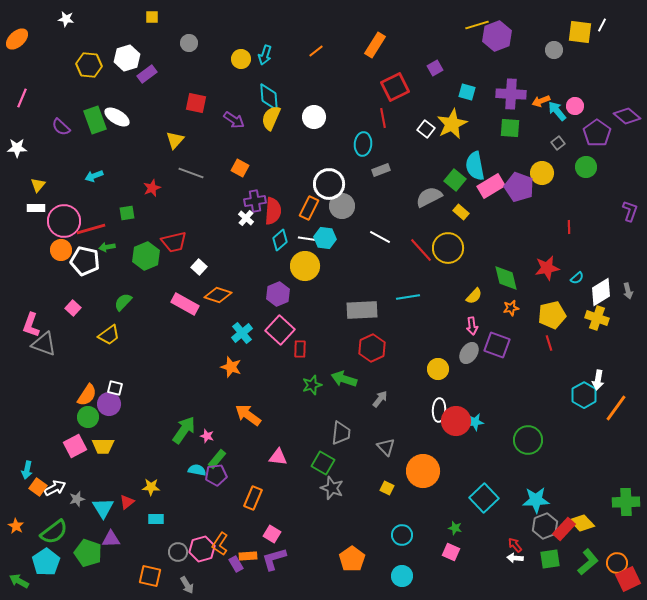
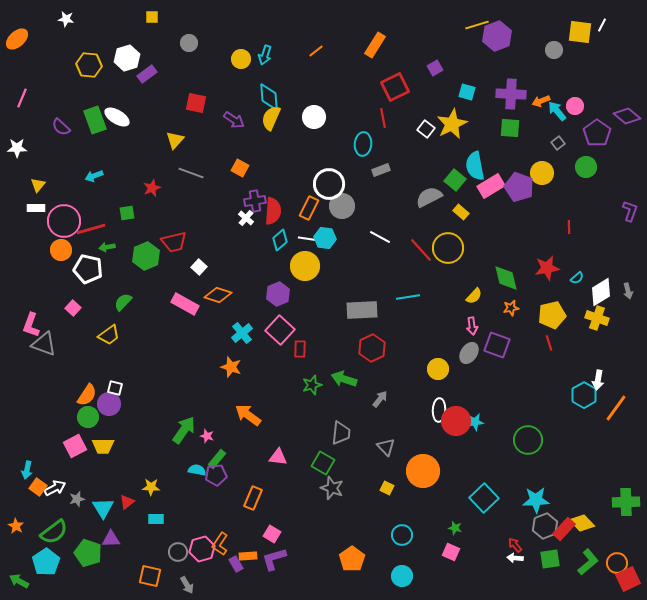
white pentagon at (85, 261): moved 3 px right, 8 px down
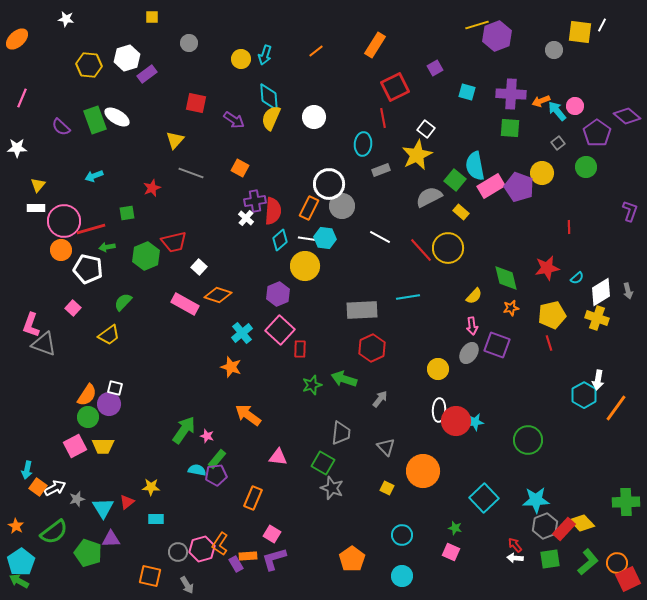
yellow star at (452, 124): moved 35 px left, 31 px down
cyan pentagon at (46, 562): moved 25 px left
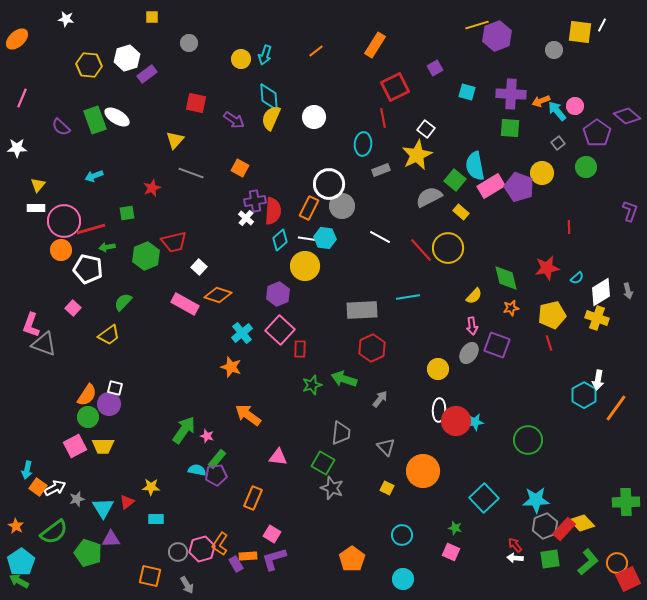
cyan circle at (402, 576): moved 1 px right, 3 px down
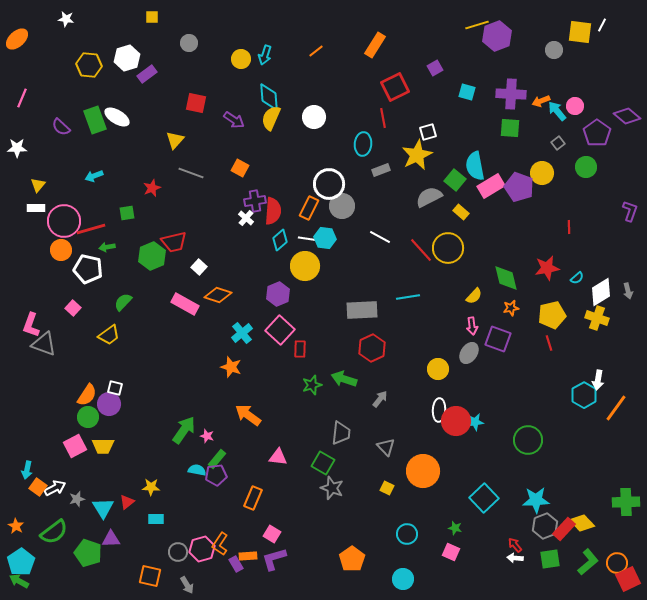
white square at (426, 129): moved 2 px right, 3 px down; rotated 36 degrees clockwise
green hexagon at (146, 256): moved 6 px right
purple square at (497, 345): moved 1 px right, 6 px up
cyan circle at (402, 535): moved 5 px right, 1 px up
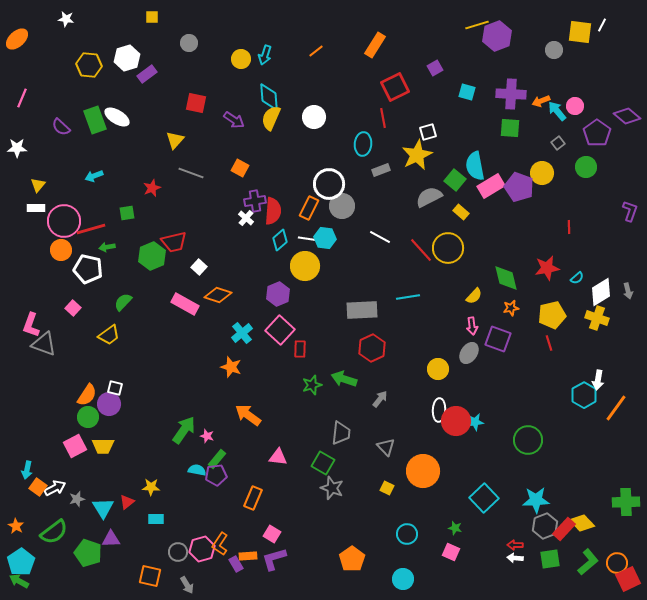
red arrow at (515, 545): rotated 49 degrees counterclockwise
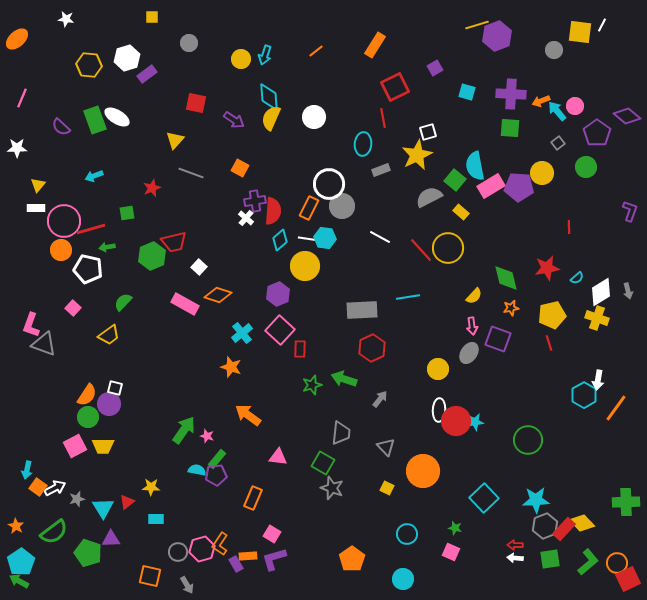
purple pentagon at (519, 187): rotated 16 degrees counterclockwise
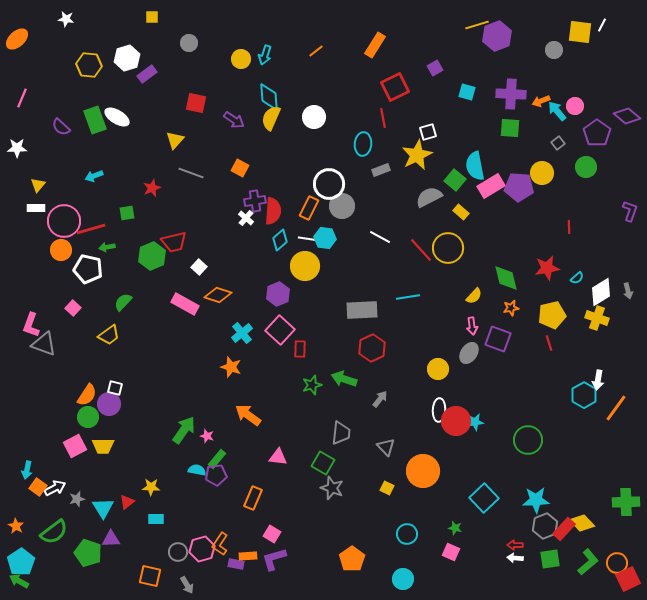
purple rectangle at (236, 564): rotated 49 degrees counterclockwise
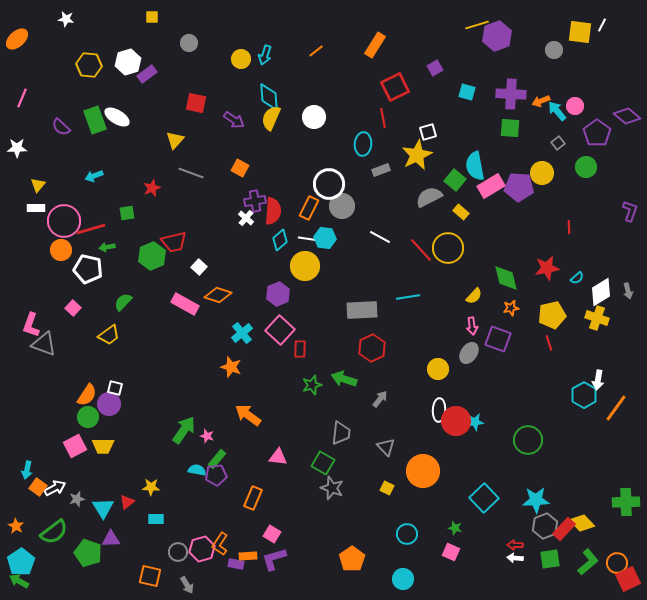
white hexagon at (127, 58): moved 1 px right, 4 px down
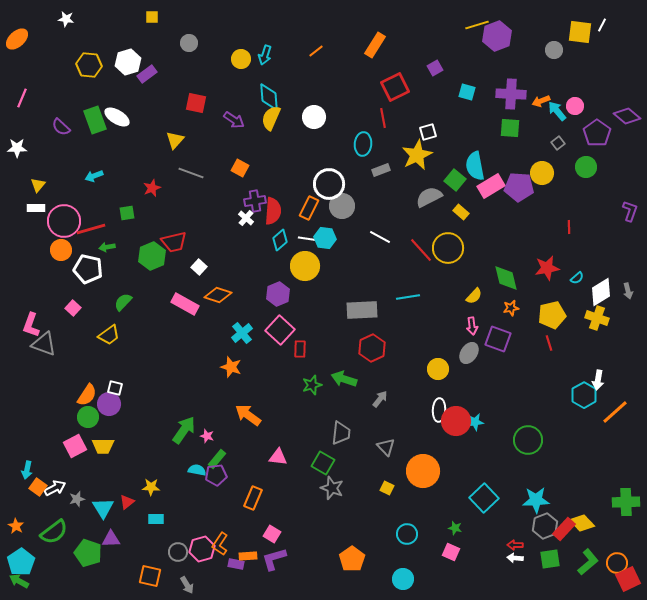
orange line at (616, 408): moved 1 px left, 4 px down; rotated 12 degrees clockwise
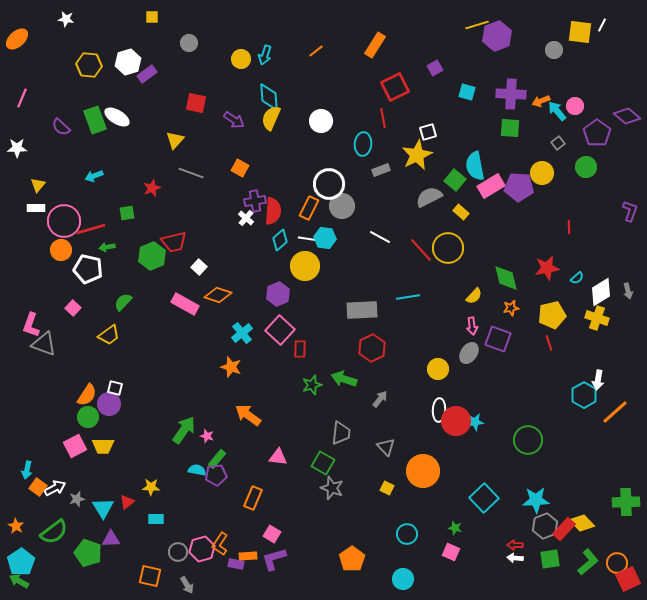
white circle at (314, 117): moved 7 px right, 4 px down
